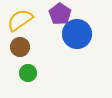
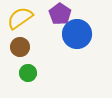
yellow semicircle: moved 2 px up
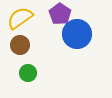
brown circle: moved 2 px up
